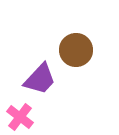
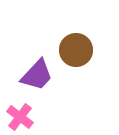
purple trapezoid: moved 3 px left, 4 px up
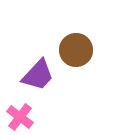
purple trapezoid: moved 1 px right
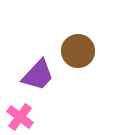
brown circle: moved 2 px right, 1 px down
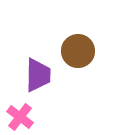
purple trapezoid: rotated 42 degrees counterclockwise
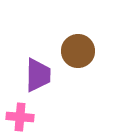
pink cross: rotated 32 degrees counterclockwise
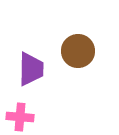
purple trapezoid: moved 7 px left, 6 px up
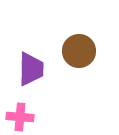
brown circle: moved 1 px right
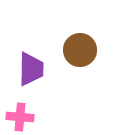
brown circle: moved 1 px right, 1 px up
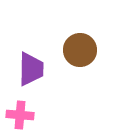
pink cross: moved 2 px up
